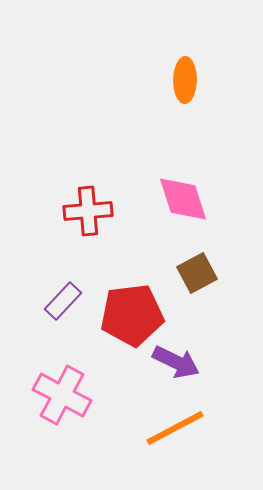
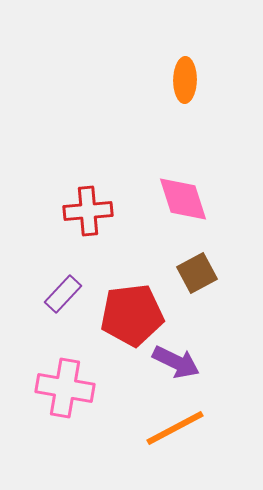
purple rectangle: moved 7 px up
pink cross: moved 3 px right, 7 px up; rotated 18 degrees counterclockwise
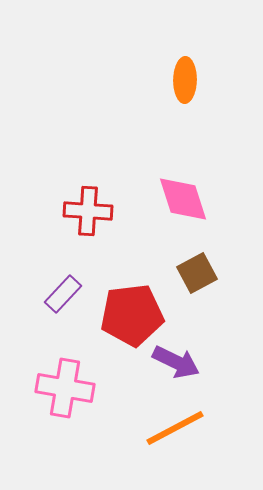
red cross: rotated 9 degrees clockwise
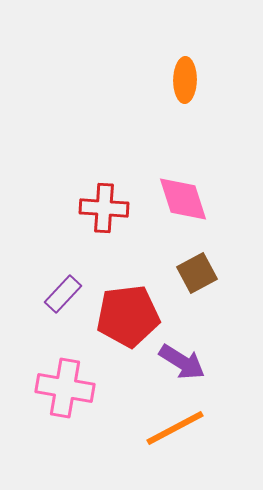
red cross: moved 16 px right, 3 px up
red pentagon: moved 4 px left, 1 px down
purple arrow: moved 6 px right; rotated 6 degrees clockwise
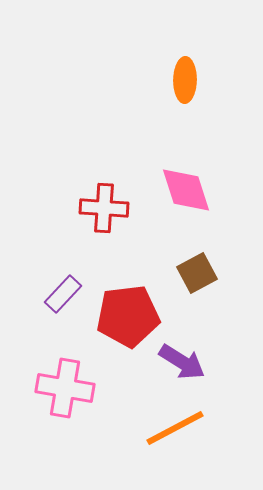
pink diamond: moved 3 px right, 9 px up
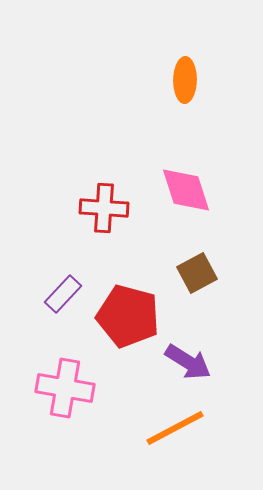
red pentagon: rotated 22 degrees clockwise
purple arrow: moved 6 px right
